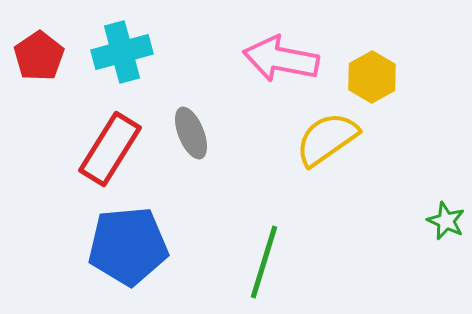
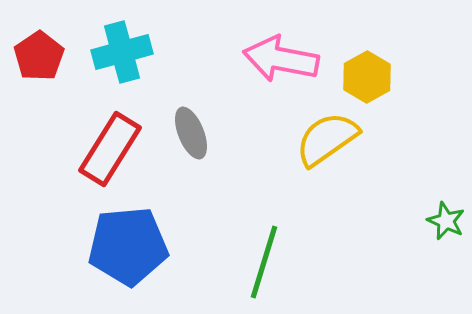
yellow hexagon: moved 5 px left
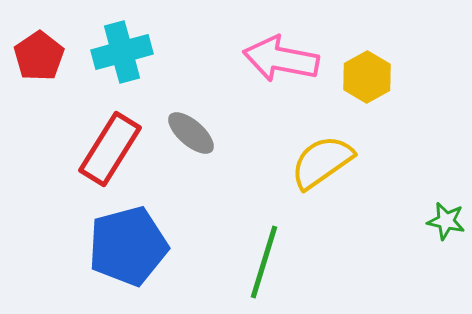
gray ellipse: rotated 27 degrees counterclockwise
yellow semicircle: moved 5 px left, 23 px down
green star: rotated 12 degrees counterclockwise
blue pentagon: rotated 10 degrees counterclockwise
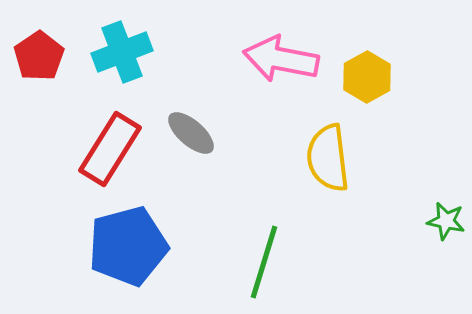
cyan cross: rotated 6 degrees counterclockwise
yellow semicircle: moved 6 px right, 4 px up; rotated 62 degrees counterclockwise
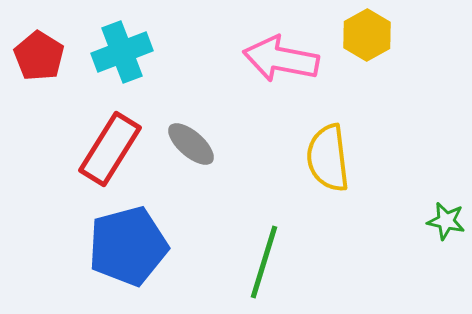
red pentagon: rotated 6 degrees counterclockwise
yellow hexagon: moved 42 px up
gray ellipse: moved 11 px down
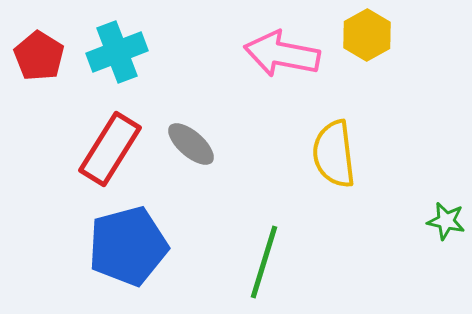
cyan cross: moved 5 px left
pink arrow: moved 1 px right, 5 px up
yellow semicircle: moved 6 px right, 4 px up
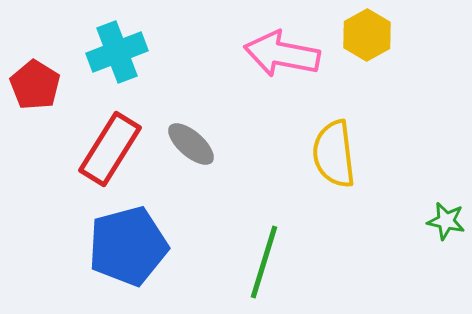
red pentagon: moved 4 px left, 29 px down
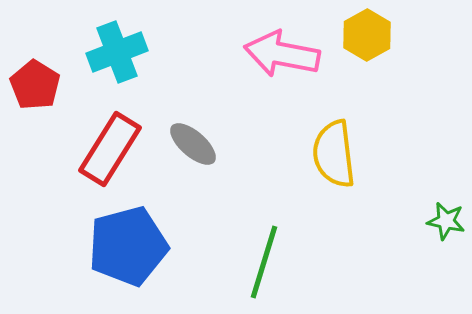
gray ellipse: moved 2 px right
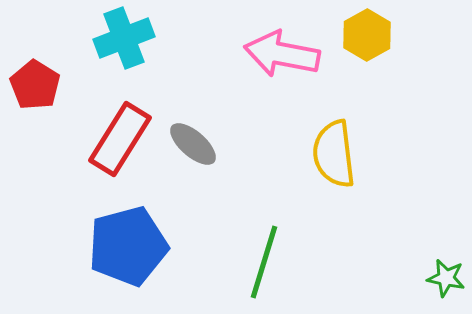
cyan cross: moved 7 px right, 14 px up
red rectangle: moved 10 px right, 10 px up
green star: moved 57 px down
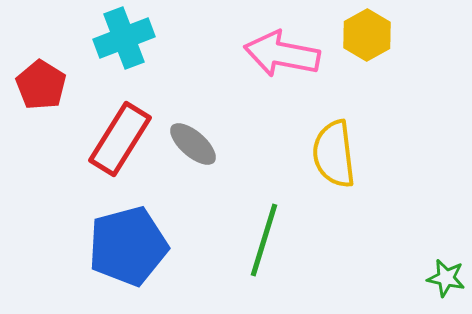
red pentagon: moved 6 px right
green line: moved 22 px up
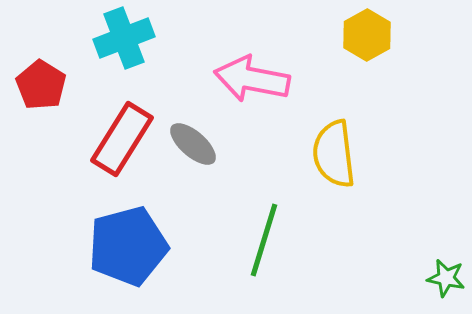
pink arrow: moved 30 px left, 25 px down
red rectangle: moved 2 px right
